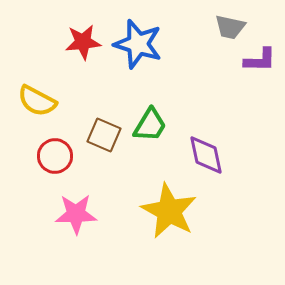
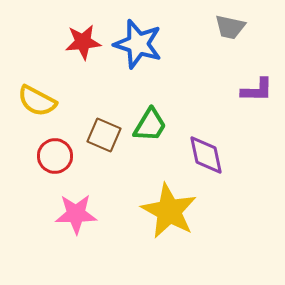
purple L-shape: moved 3 px left, 30 px down
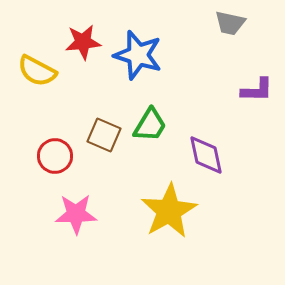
gray trapezoid: moved 4 px up
blue star: moved 11 px down
yellow semicircle: moved 30 px up
yellow star: rotated 14 degrees clockwise
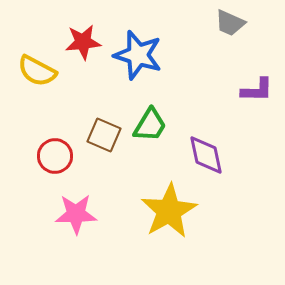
gray trapezoid: rotated 12 degrees clockwise
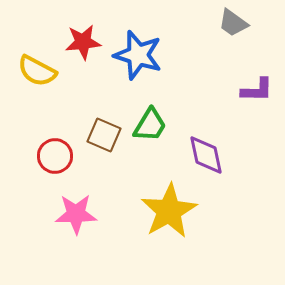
gray trapezoid: moved 3 px right; rotated 12 degrees clockwise
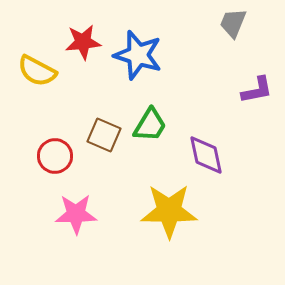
gray trapezoid: rotated 76 degrees clockwise
purple L-shape: rotated 12 degrees counterclockwise
yellow star: rotated 30 degrees clockwise
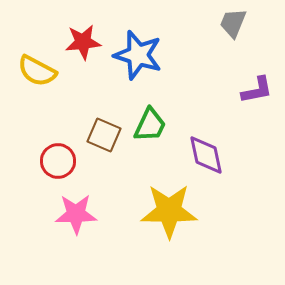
green trapezoid: rotated 6 degrees counterclockwise
red circle: moved 3 px right, 5 px down
